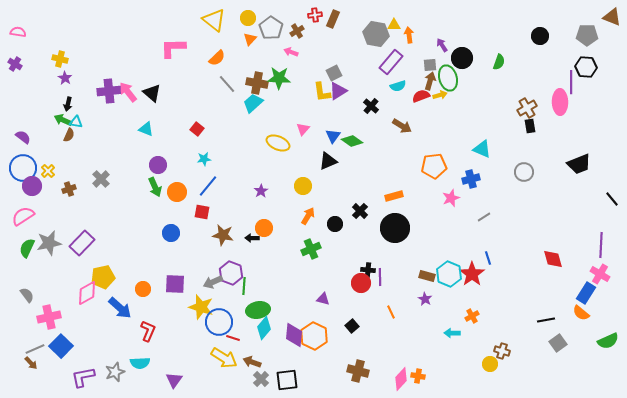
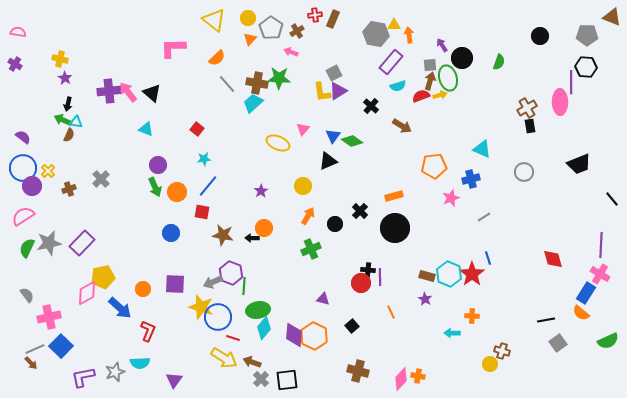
orange cross at (472, 316): rotated 32 degrees clockwise
blue circle at (219, 322): moved 1 px left, 5 px up
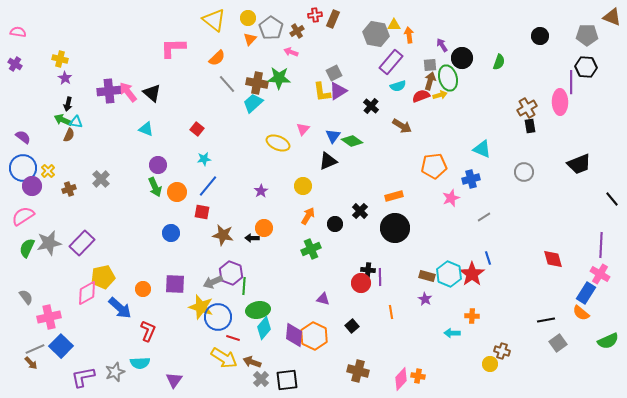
gray semicircle at (27, 295): moved 1 px left, 2 px down
orange line at (391, 312): rotated 16 degrees clockwise
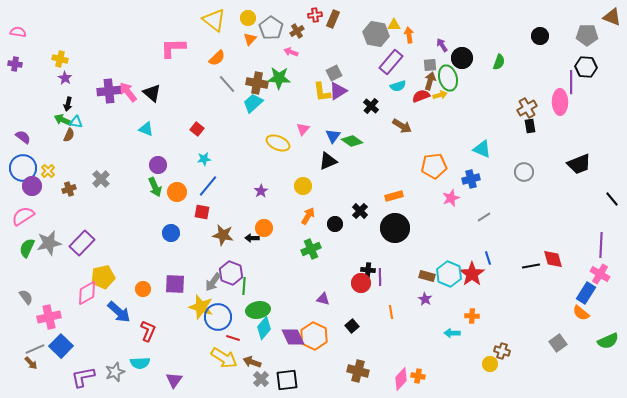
purple cross at (15, 64): rotated 24 degrees counterclockwise
gray arrow at (213, 282): rotated 30 degrees counterclockwise
blue arrow at (120, 308): moved 1 px left, 4 px down
black line at (546, 320): moved 15 px left, 54 px up
purple diamond at (294, 335): moved 1 px left, 2 px down; rotated 30 degrees counterclockwise
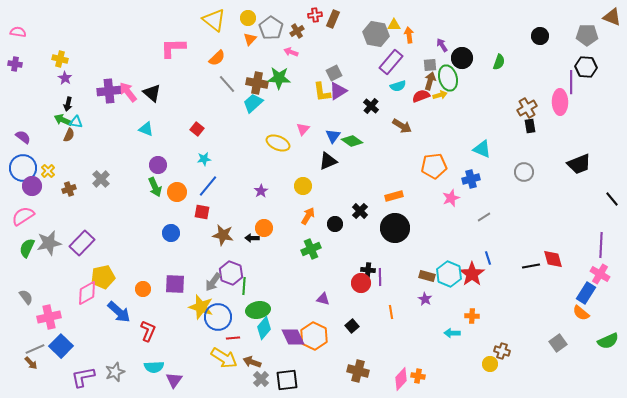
red line at (233, 338): rotated 24 degrees counterclockwise
cyan semicircle at (140, 363): moved 14 px right, 4 px down
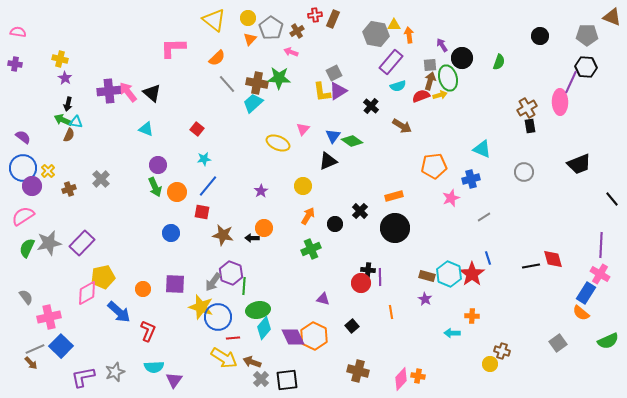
purple line at (571, 82): rotated 25 degrees clockwise
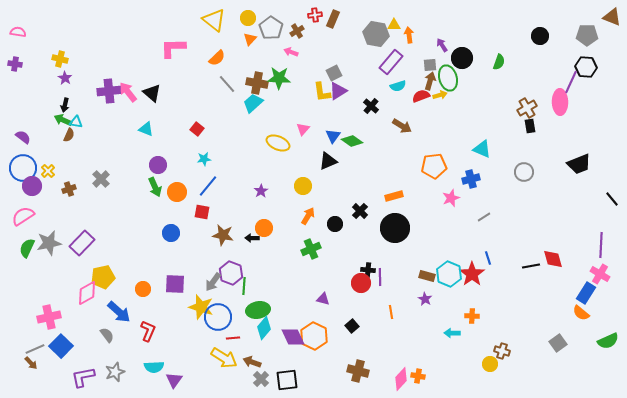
black arrow at (68, 104): moved 3 px left, 1 px down
gray semicircle at (26, 297): moved 81 px right, 38 px down
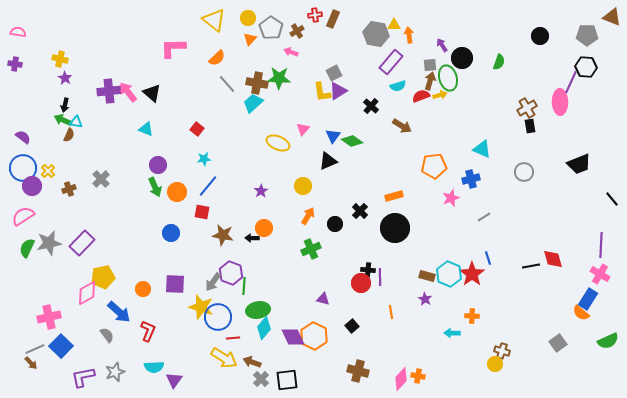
blue rectangle at (586, 293): moved 2 px right, 6 px down
yellow circle at (490, 364): moved 5 px right
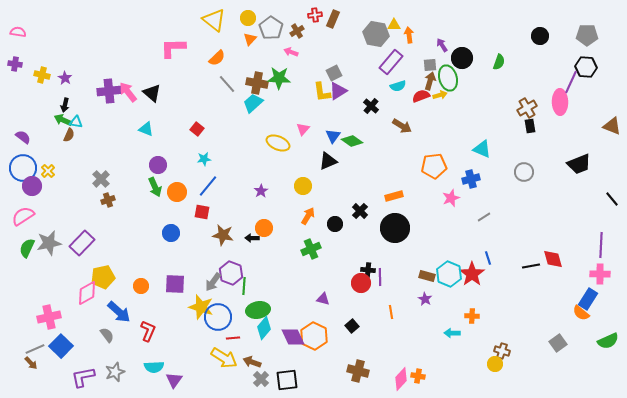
brown triangle at (612, 17): moved 109 px down
yellow cross at (60, 59): moved 18 px left, 16 px down
brown cross at (69, 189): moved 39 px right, 11 px down
pink cross at (600, 274): rotated 30 degrees counterclockwise
orange circle at (143, 289): moved 2 px left, 3 px up
